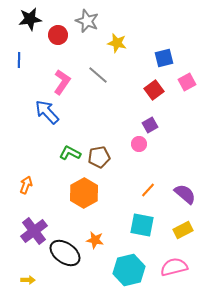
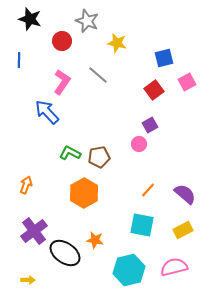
black star: rotated 25 degrees clockwise
red circle: moved 4 px right, 6 px down
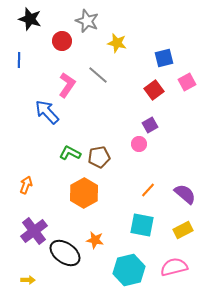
pink L-shape: moved 5 px right, 3 px down
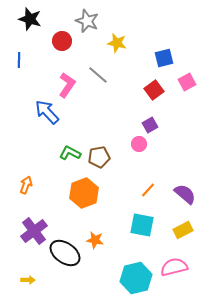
orange hexagon: rotated 8 degrees clockwise
cyan hexagon: moved 7 px right, 8 px down
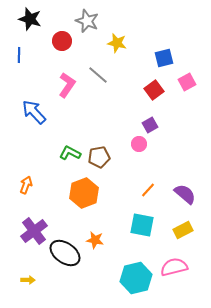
blue line: moved 5 px up
blue arrow: moved 13 px left
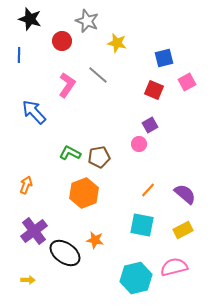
red square: rotated 30 degrees counterclockwise
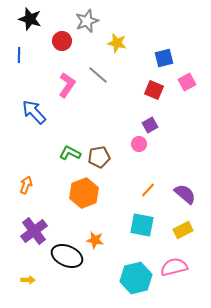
gray star: rotated 30 degrees clockwise
black ellipse: moved 2 px right, 3 px down; rotated 12 degrees counterclockwise
